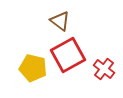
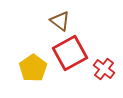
red square: moved 2 px right, 2 px up
yellow pentagon: rotated 24 degrees clockwise
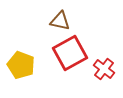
brown triangle: rotated 25 degrees counterclockwise
yellow pentagon: moved 12 px left, 3 px up; rotated 16 degrees counterclockwise
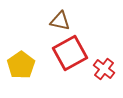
yellow pentagon: rotated 16 degrees clockwise
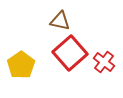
red square: rotated 12 degrees counterclockwise
red cross: moved 7 px up
